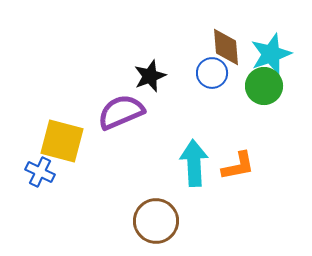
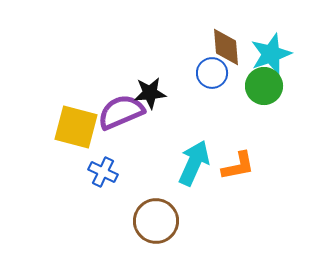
black star: moved 17 px down; rotated 16 degrees clockwise
yellow square: moved 14 px right, 14 px up
cyan arrow: rotated 27 degrees clockwise
blue cross: moved 63 px right
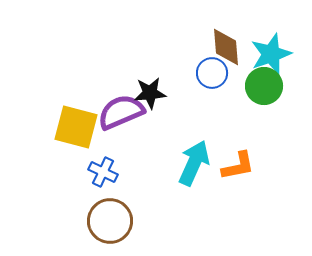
brown circle: moved 46 px left
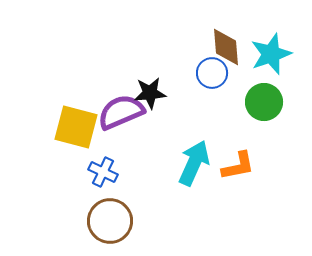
green circle: moved 16 px down
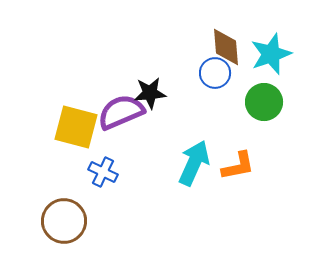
blue circle: moved 3 px right
brown circle: moved 46 px left
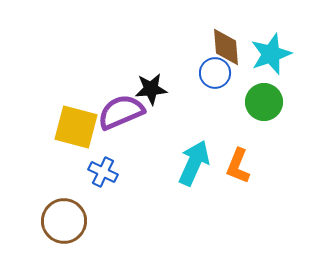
black star: moved 1 px right, 4 px up
orange L-shape: rotated 123 degrees clockwise
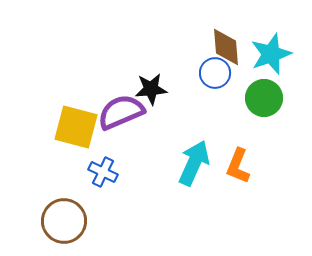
green circle: moved 4 px up
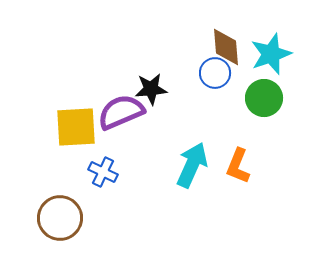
yellow square: rotated 18 degrees counterclockwise
cyan arrow: moved 2 px left, 2 px down
brown circle: moved 4 px left, 3 px up
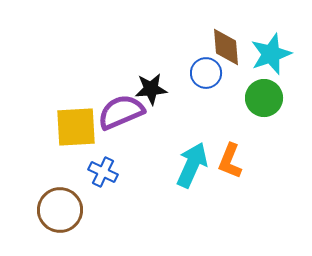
blue circle: moved 9 px left
orange L-shape: moved 8 px left, 5 px up
brown circle: moved 8 px up
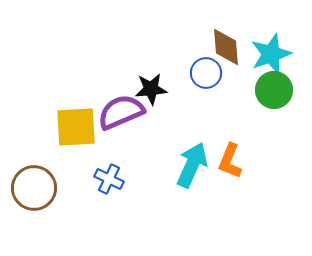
green circle: moved 10 px right, 8 px up
blue cross: moved 6 px right, 7 px down
brown circle: moved 26 px left, 22 px up
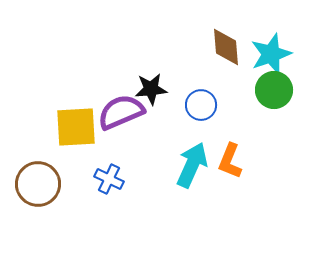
blue circle: moved 5 px left, 32 px down
brown circle: moved 4 px right, 4 px up
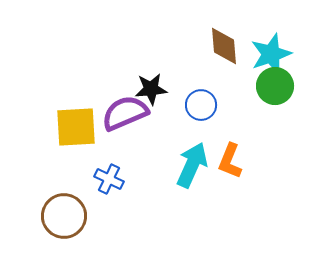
brown diamond: moved 2 px left, 1 px up
green circle: moved 1 px right, 4 px up
purple semicircle: moved 4 px right, 1 px down
brown circle: moved 26 px right, 32 px down
